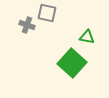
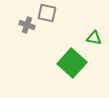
green triangle: moved 7 px right, 1 px down
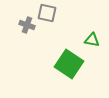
green triangle: moved 2 px left, 2 px down
green square: moved 3 px left, 1 px down; rotated 8 degrees counterclockwise
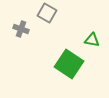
gray square: rotated 18 degrees clockwise
gray cross: moved 6 px left, 4 px down
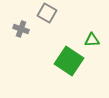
green triangle: rotated 14 degrees counterclockwise
green square: moved 3 px up
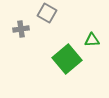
gray cross: rotated 28 degrees counterclockwise
green square: moved 2 px left, 2 px up; rotated 16 degrees clockwise
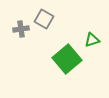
gray square: moved 3 px left, 6 px down
green triangle: rotated 14 degrees counterclockwise
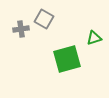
green triangle: moved 2 px right, 2 px up
green square: rotated 24 degrees clockwise
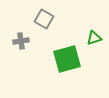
gray cross: moved 12 px down
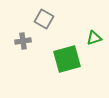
gray cross: moved 2 px right
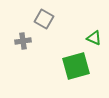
green triangle: rotated 42 degrees clockwise
green square: moved 9 px right, 7 px down
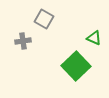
green square: rotated 28 degrees counterclockwise
